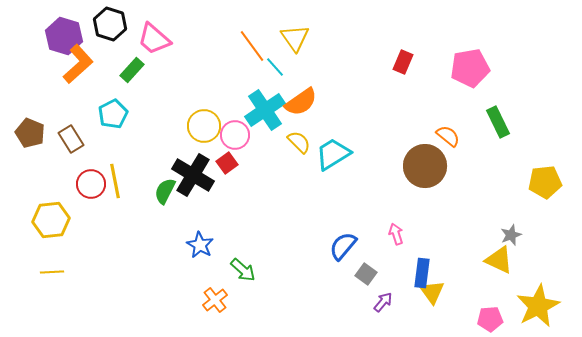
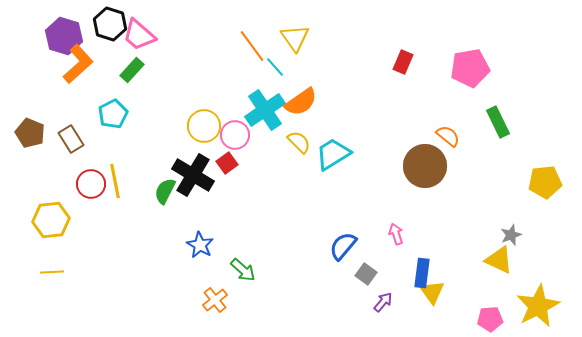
pink trapezoid at (154, 39): moved 15 px left, 4 px up
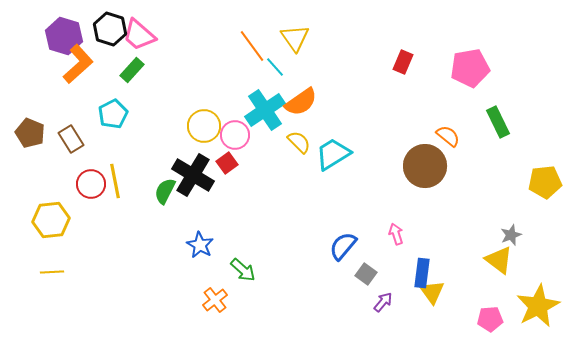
black hexagon at (110, 24): moved 5 px down
yellow triangle at (499, 260): rotated 12 degrees clockwise
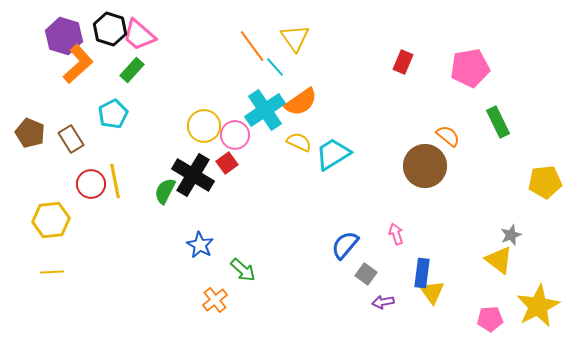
yellow semicircle at (299, 142): rotated 20 degrees counterclockwise
blue semicircle at (343, 246): moved 2 px right, 1 px up
purple arrow at (383, 302): rotated 140 degrees counterclockwise
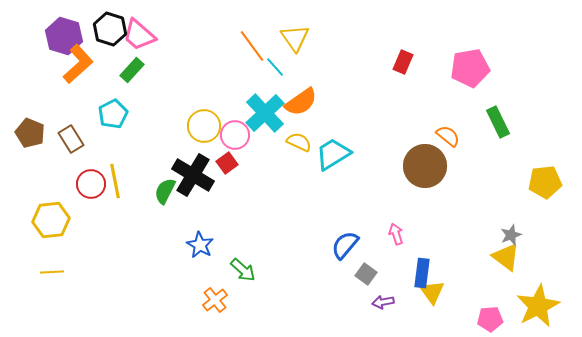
cyan cross at (265, 110): moved 3 px down; rotated 9 degrees counterclockwise
yellow triangle at (499, 260): moved 7 px right, 3 px up
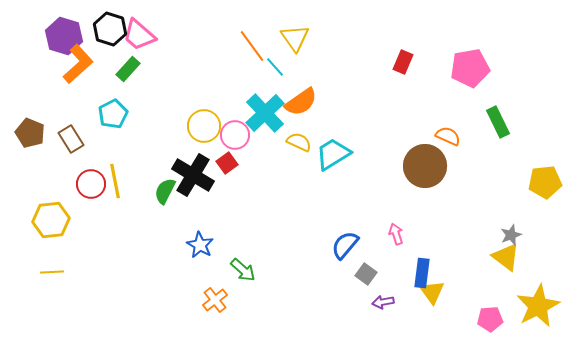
green rectangle at (132, 70): moved 4 px left, 1 px up
orange semicircle at (448, 136): rotated 15 degrees counterclockwise
